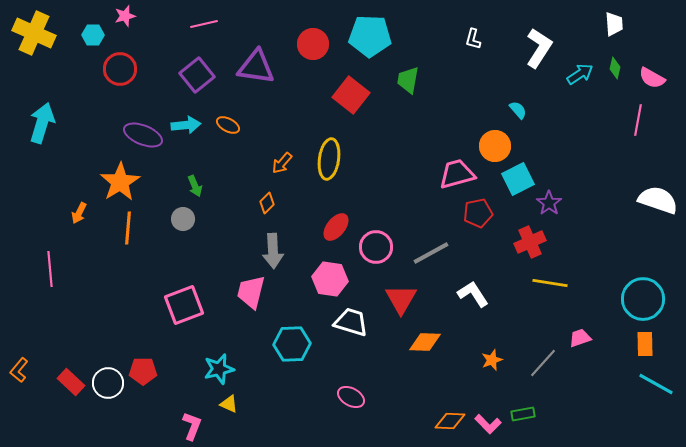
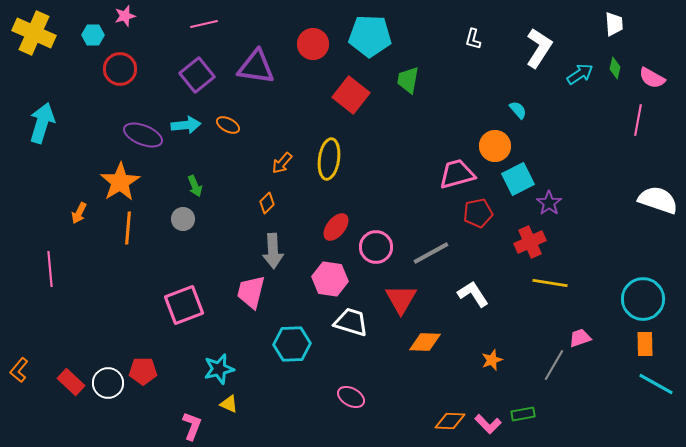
gray line at (543, 363): moved 11 px right, 2 px down; rotated 12 degrees counterclockwise
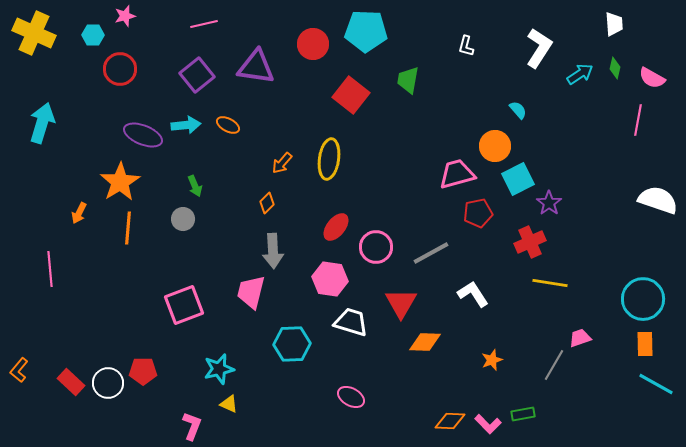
cyan pentagon at (370, 36): moved 4 px left, 5 px up
white L-shape at (473, 39): moved 7 px left, 7 px down
red triangle at (401, 299): moved 4 px down
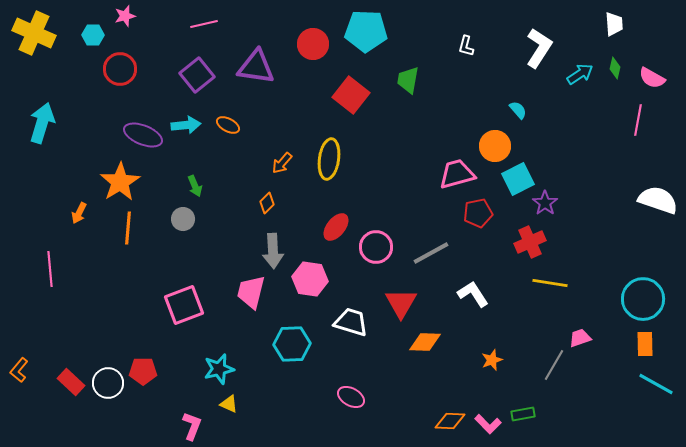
purple star at (549, 203): moved 4 px left
pink hexagon at (330, 279): moved 20 px left
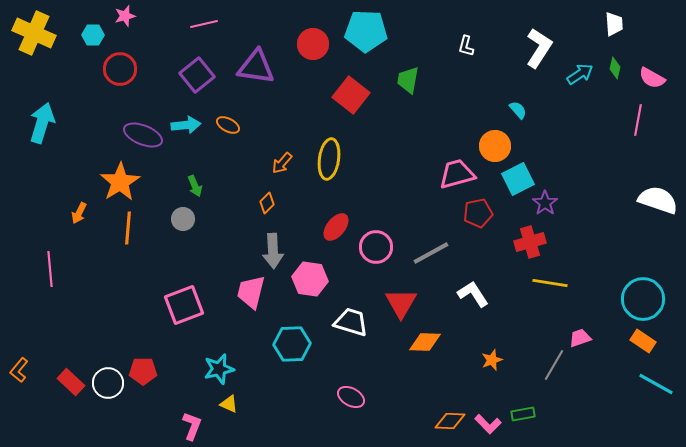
red cross at (530, 242): rotated 8 degrees clockwise
orange rectangle at (645, 344): moved 2 px left, 3 px up; rotated 55 degrees counterclockwise
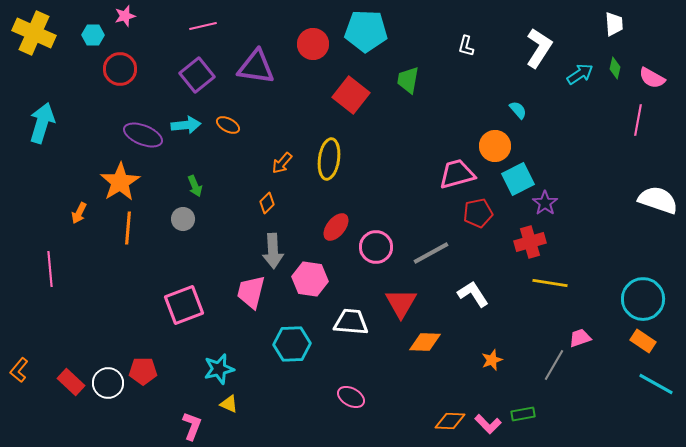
pink line at (204, 24): moved 1 px left, 2 px down
white trapezoid at (351, 322): rotated 12 degrees counterclockwise
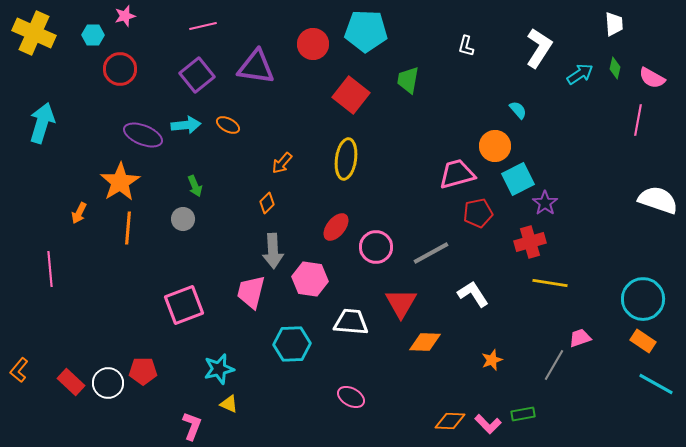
yellow ellipse at (329, 159): moved 17 px right
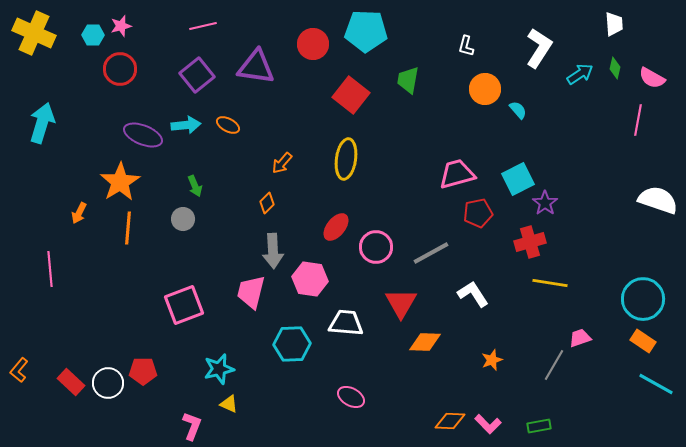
pink star at (125, 16): moved 4 px left, 10 px down
orange circle at (495, 146): moved 10 px left, 57 px up
white trapezoid at (351, 322): moved 5 px left, 1 px down
green rectangle at (523, 414): moved 16 px right, 12 px down
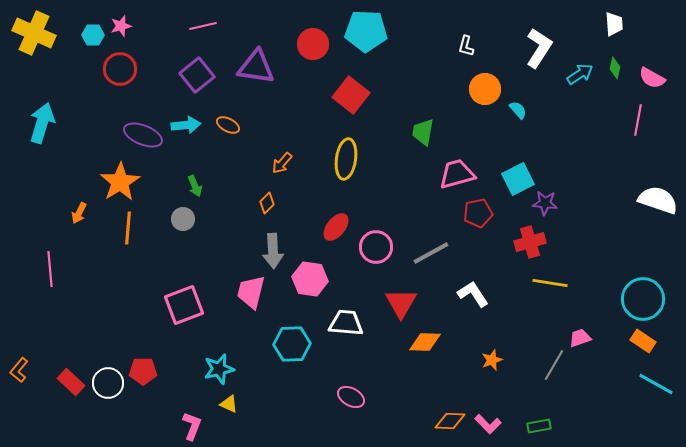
green trapezoid at (408, 80): moved 15 px right, 52 px down
purple star at (545, 203): rotated 30 degrees counterclockwise
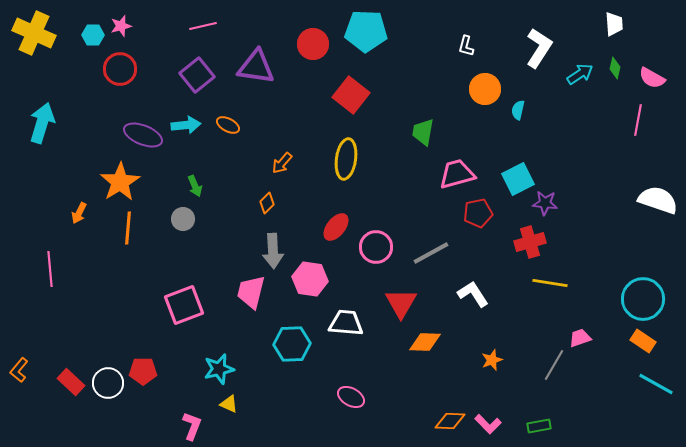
cyan semicircle at (518, 110): rotated 126 degrees counterclockwise
